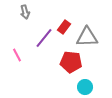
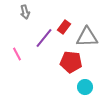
pink line: moved 1 px up
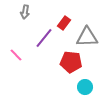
gray arrow: rotated 24 degrees clockwise
red rectangle: moved 4 px up
pink line: moved 1 px left, 1 px down; rotated 16 degrees counterclockwise
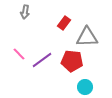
purple line: moved 2 px left, 22 px down; rotated 15 degrees clockwise
pink line: moved 3 px right, 1 px up
red pentagon: moved 1 px right, 1 px up
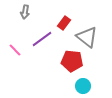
gray triangle: rotated 40 degrees clockwise
pink line: moved 4 px left, 4 px up
purple line: moved 21 px up
cyan circle: moved 2 px left, 1 px up
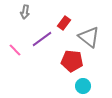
gray triangle: moved 2 px right
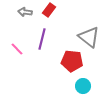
gray arrow: rotated 88 degrees clockwise
red rectangle: moved 15 px left, 13 px up
purple line: rotated 40 degrees counterclockwise
pink line: moved 2 px right, 1 px up
